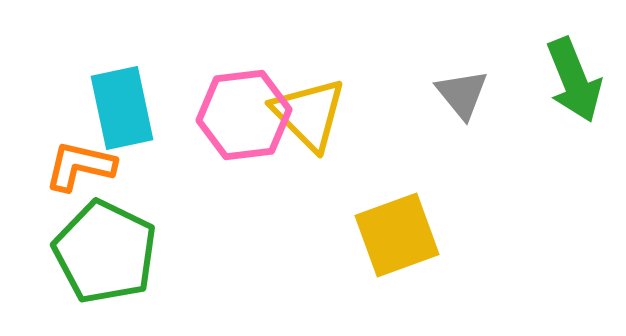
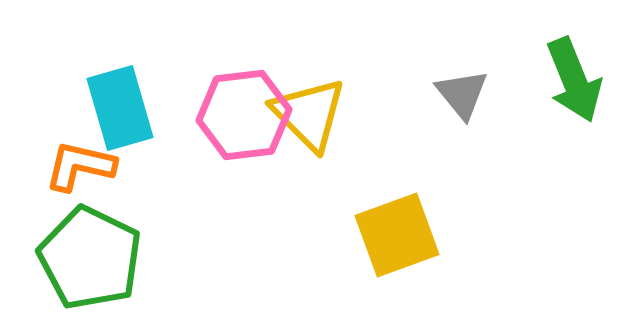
cyan rectangle: moved 2 px left; rotated 4 degrees counterclockwise
green pentagon: moved 15 px left, 6 px down
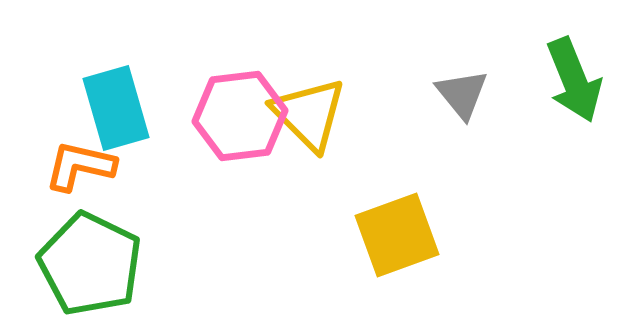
cyan rectangle: moved 4 px left
pink hexagon: moved 4 px left, 1 px down
green pentagon: moved 6 px down
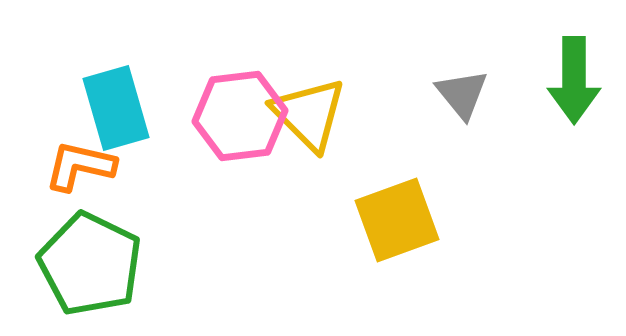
green arrow: rotated 22 degrees clockwise
yellow square: moved 15 px up
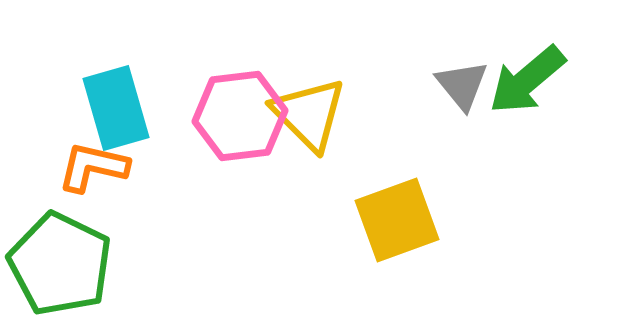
green arrow: moved 47 px left; rotated 50 degrees clockwise
gray triangle: moved 9 px up
orange L-shape: moved 13 px right, 1 px down
green pentagon: moved 30 px left
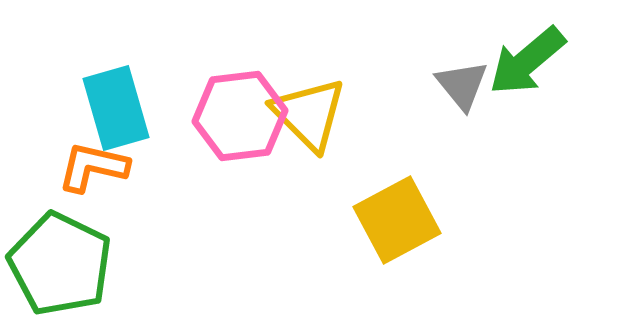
green arrow: moved 19 px up
yellow square: rotated 8 degrees counterclockwise
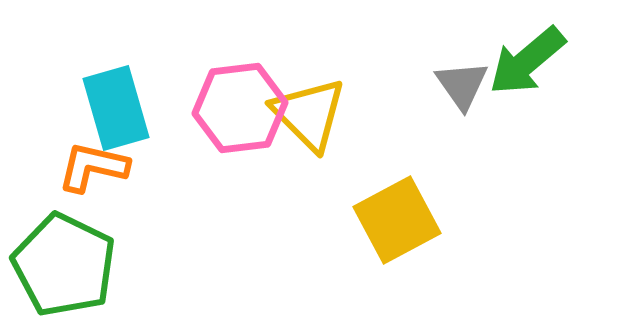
gray triangle: rotated 4 degrees clockwise
pink hexagon: moved 8 px up
green pentagon: moved 4 px right, 1 px down
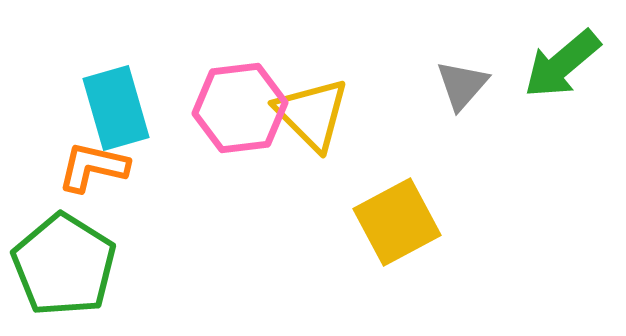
green arrow: moved 35 px right, 3 px down
gray triangle: rotated 16 degrees clockwise
yellow triangle: moved 3 px right
yellow square: moved 2 px down
green pentagon: rotated 6 degrees clockwise
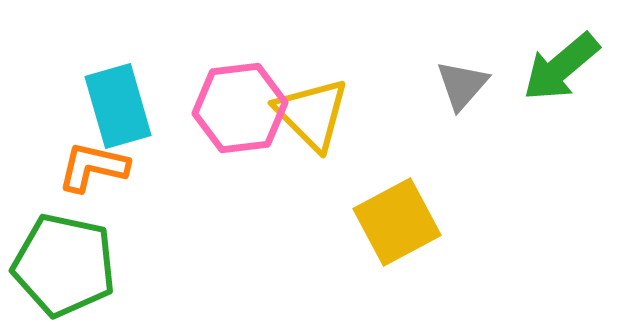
green arrow: moved 1 px left, 3 px down
cyan rectangle: moved 2 px right, 2 px up
green pentagon: rotated 20 degrees counterclockwise
